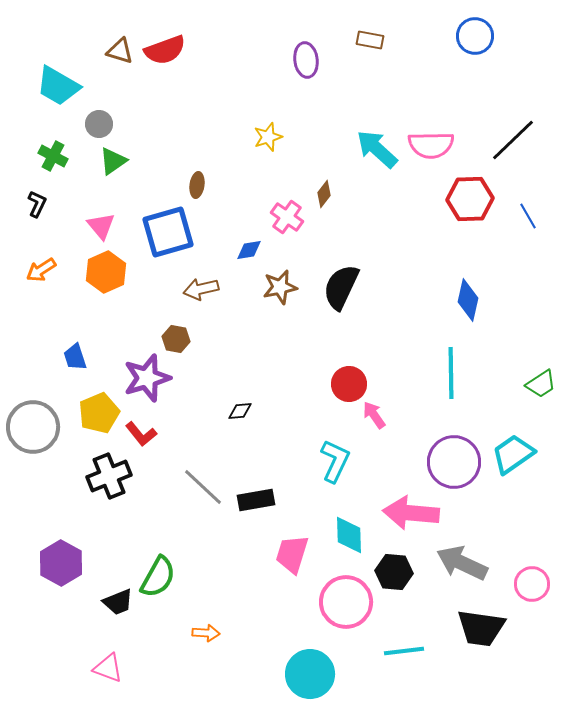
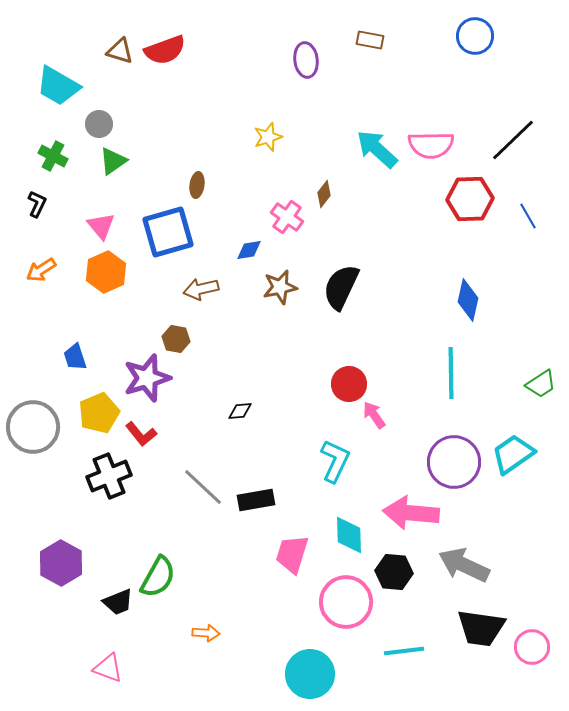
gray arrow at (462, 563): moved 2 px right, 2 px down
pink circle at (532, 584): moved 63 px down
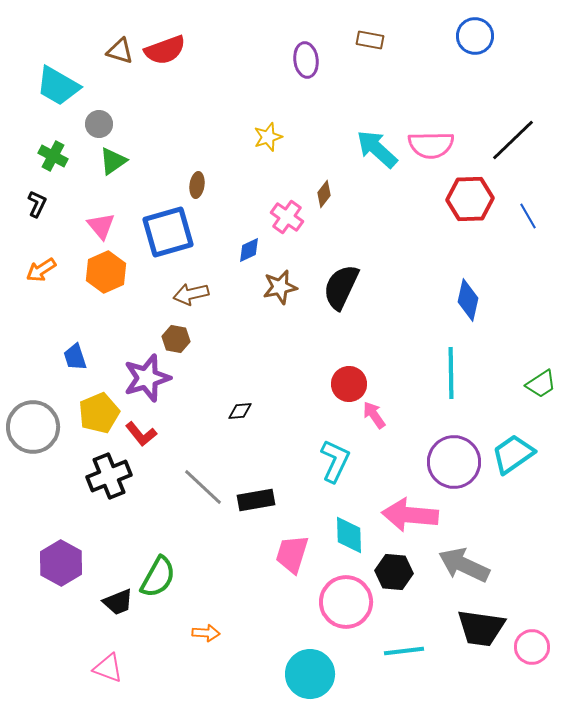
blue diamond at (249, 250): rotated 16 degrees counterclockwise
brown arrow at (201, 289): moved 10 px left, 5 px down
pink arrow at (411, 513): moved 1 px left, 2 px down
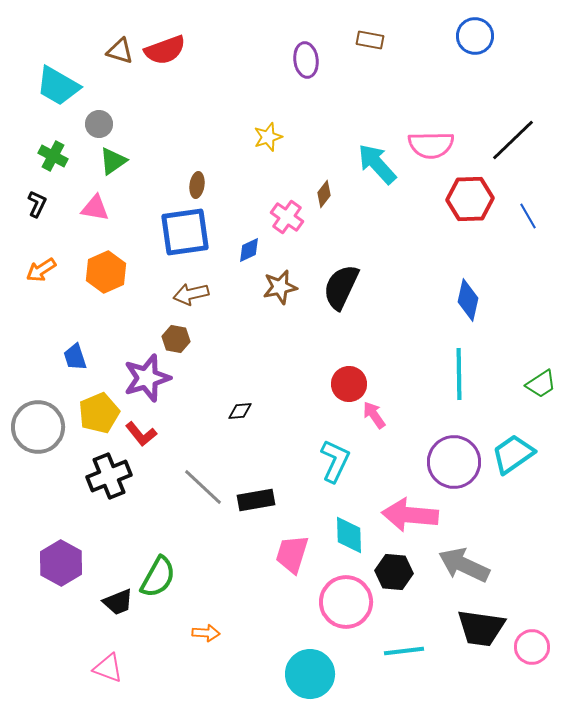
cyan arrow at (377, 149): moved 15 px down; rotated 6 degrees clockwise
pink triangle at (101, 226): moved 6 px left, 18 px up; rotated 40 degrees counterclockwise
blue square at (168, 232): moved 17 px right; rotated 8 degrees clockwise
cyan line at (451, 373): moved 8 px right, 1 px down
gray circle at (33, 427): moved 5 px right
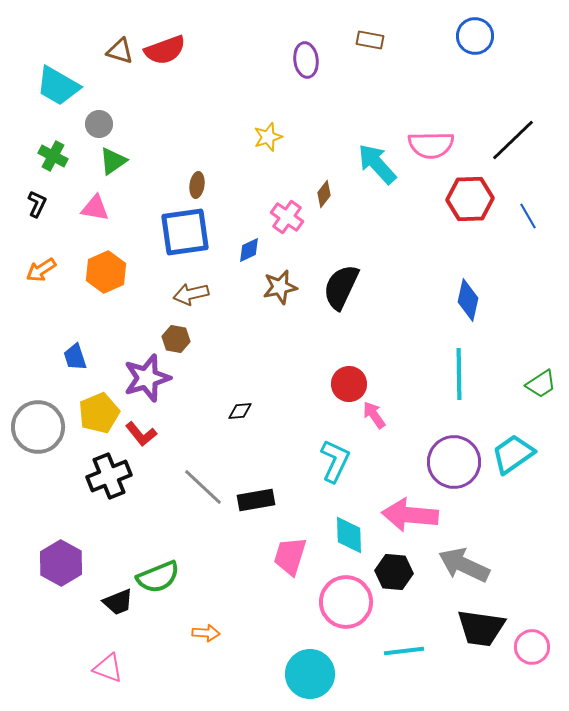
pink trapezoid at (292, 554): moved 2 px left, 2 px down
green semicircle at (158, 577): rotated 39 degrees clockwise
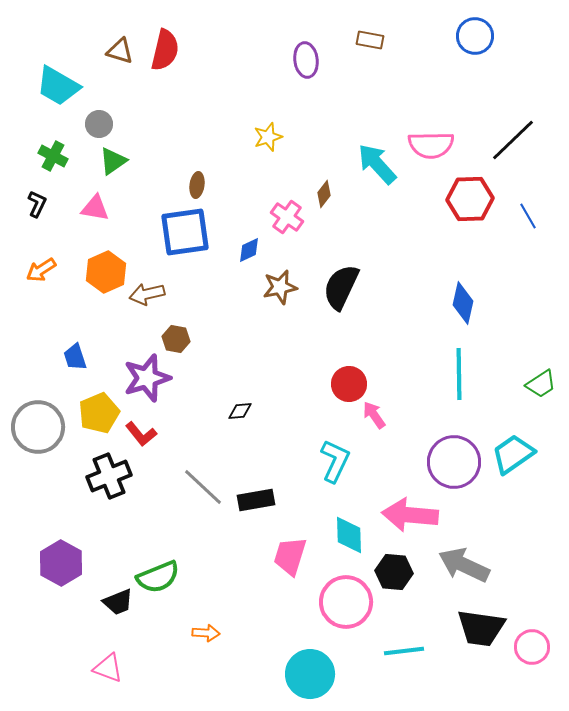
red semicircle at (165, 50): rotated 57 degrees counterclockwise
brown arrow at (191, 294): moved 44 px left
blue diamond at (468, 300): moved 5 px left, 3 px down
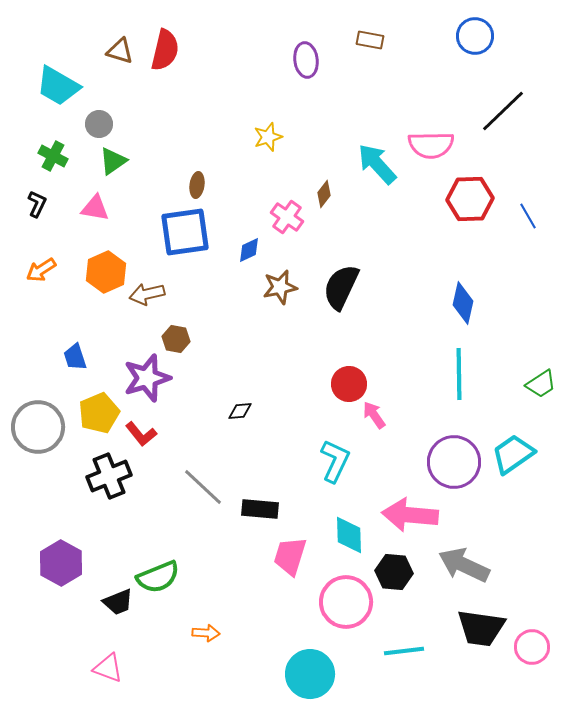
black line at (513, 140): moved 10 px left, 29 px up
black rectangle at (256, 500): moved 4 px right, 9 px down; rotated 15 degrees clockwise
